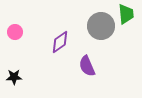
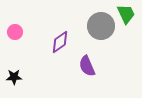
green trapezoid: rotated 20 degrees counterclockwise
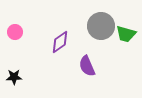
green trapezoid: moved 20 px down; rotated 130 degrees clockwise
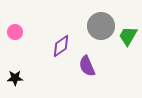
green trapezoid: moved 2 px right, 2 px down; rotated 105 degrees clockwise
purple diamond: moved 1 px right, 4 px down
black star: moved 1 px right, 1 px down
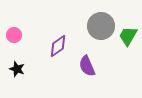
pink circle: moved 1 px left, 3 px down
purple diamond: moved 3 px left
black star: moved 2 px right, 9 px up; rotated 21 degrees clockwise
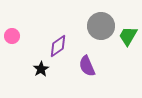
pink circle: moved 2 px left, 1 px down
black star: moved 24 px right; rotated 21 degrees clockwise
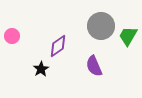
purple semicircle: moved 7 px right
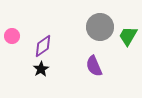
gray circle: moved 1 px left, 1 px down
purple diamond: moved 15 px left
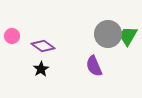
gray circle: moved 8 px right, 7 px down
purple diamond: rotated 70 degrees clockwise
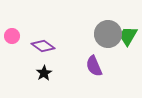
black star: moved 3 px right, 4 px down
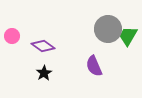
gray circle: moved 5 px up
